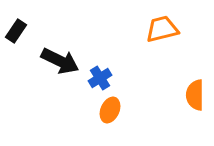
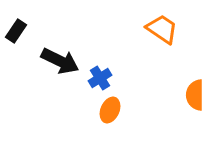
orange trapezoid: rotated 48 degrees clockwise
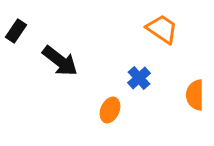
black arrow: rotated 12 degrees clockwise
blue cross: moved 39 px right; rotated 10 degrees counterclockwise
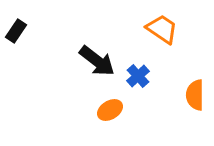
black arrow: moved 37 px right
blue cross: moved 1 px left, 2 px up
orange ellipse: rotated 35 degrees clockwise
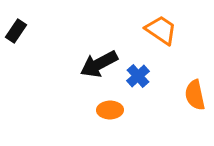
orange trapezoid: moved 1 px left, 1 px down
black arrow: moved 2 px right, 3 px down; rotated 114 degrees clockwise
orange semicircle: rotated 12 degrees counterclockwise
orange ellipse: rotated 30 degrees clockwise
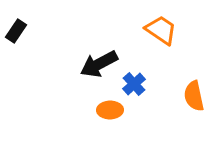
blue cross: moved 4 px left, 8 px down
orange semicircle: moved 1 px left, 1 px down
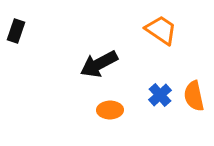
black rectangle: rotated 15 degrees counterclockwise
blue cross: moved 26 px right, 11 px down
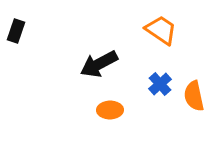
blue cross: moved 11 px up
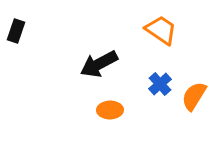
orange semicircle: rotated 44 degrees clockwise
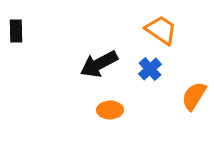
black rectangle: rotated 20 degrees counterclockwise
blue cross: moved 10 px left, 15 px up
